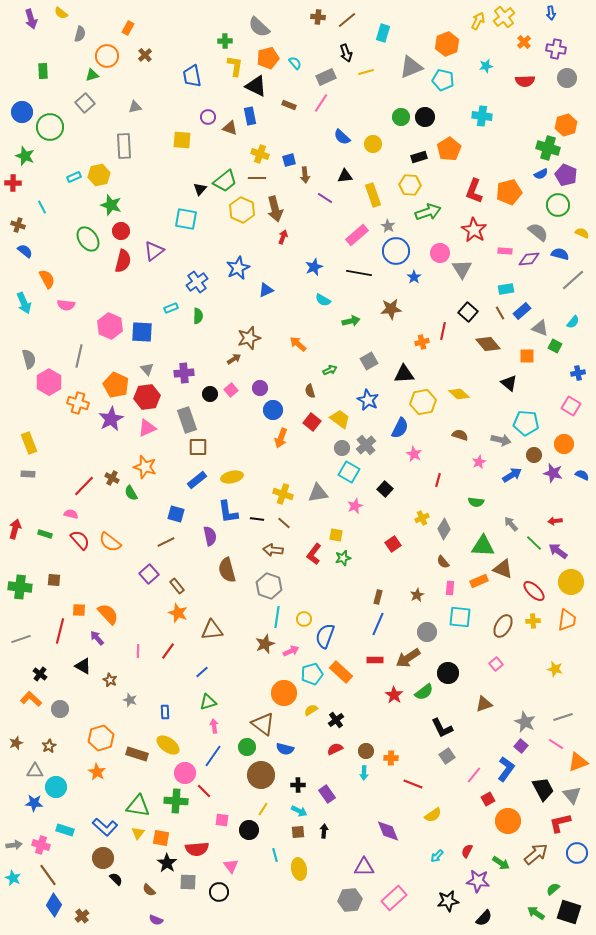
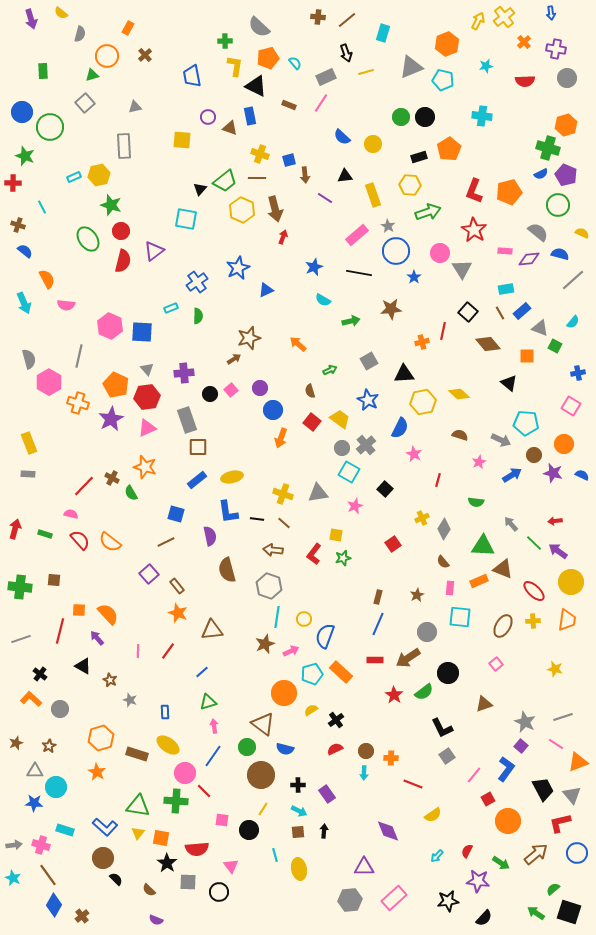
gray arrow at (501, 440): rotated 12 degrees clockwise
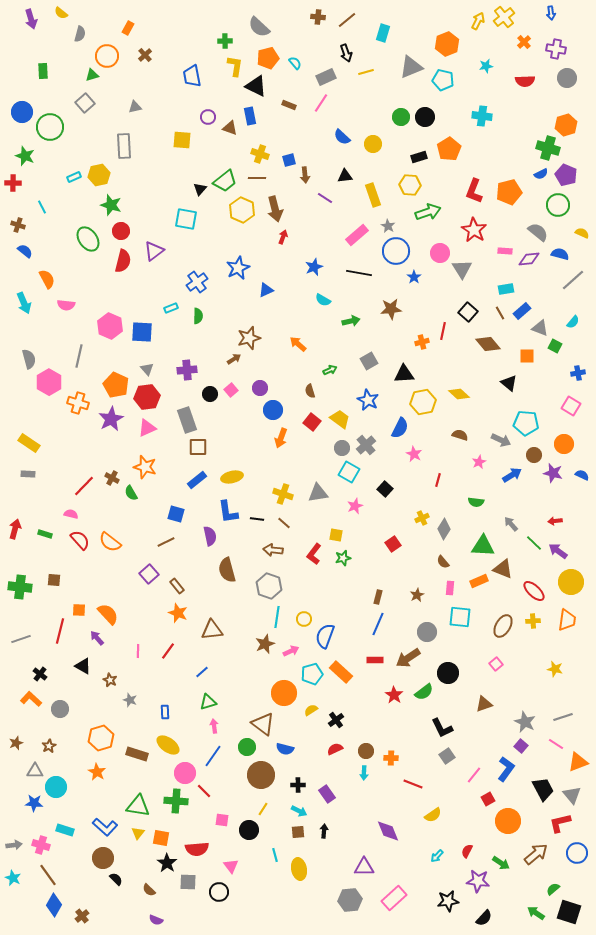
purple cross at (184, 373): moved 3 px right, 3 px up
yellow rectangle at (29, 443): rotated 35 degrees counterclockwise
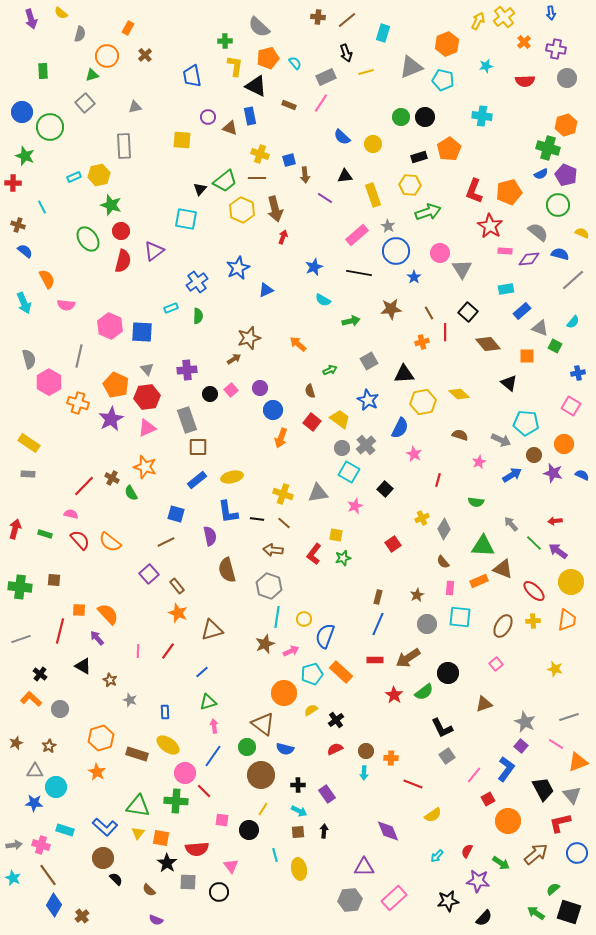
red star at (474, 230): moved 16 px right, 4 px up
brown line at (500, 313): moved 71 px left
red line at (443, 331): moved 2 px right, 1 px down; rotated 12 degrees counterclockwise
brown triangle at (212, 630): rotated 10 degrees counterclockwise
gray circle at (427, 632): moved 8 px up
gray line at (563, 717): moved 6 px right
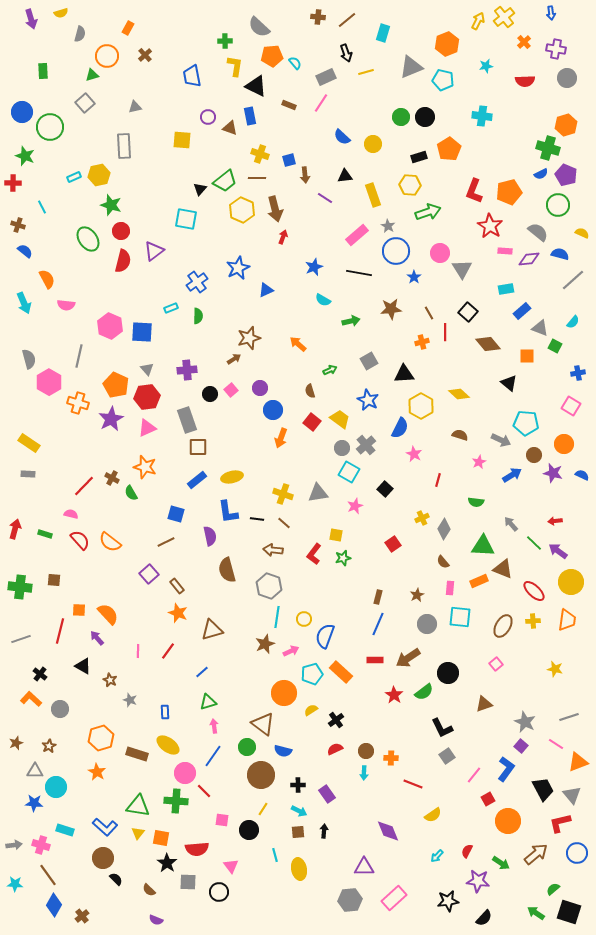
yellow semicircle at (61, 13): rotated 56 degrees counterclockwise
orange pentagon at (268, 58): moved 4 px right, 2 px up; rotated 10 degrees clockwise
yellow hexagon at (423, 402): moved 2 px left, 4 px down; rotated 20 degrees counterclockwise
blue semicircle at (285, 749): moved 2 px left, 2 px down
cyan star at (13, 878): moved 2 px right, 6 px down; rotated 21 degrees counterclockwise
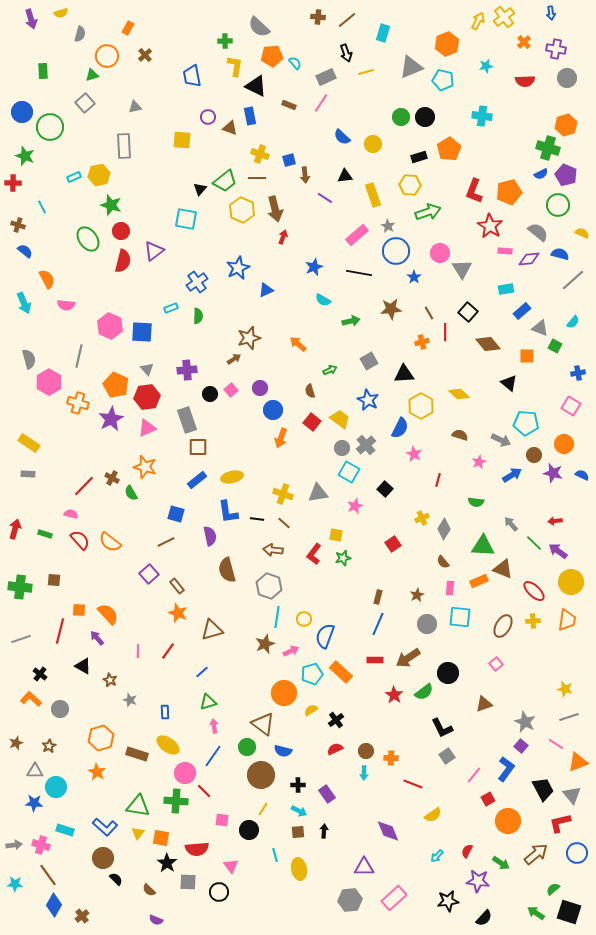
yellow star at (555, 669): moved 10 px right, 20 px down
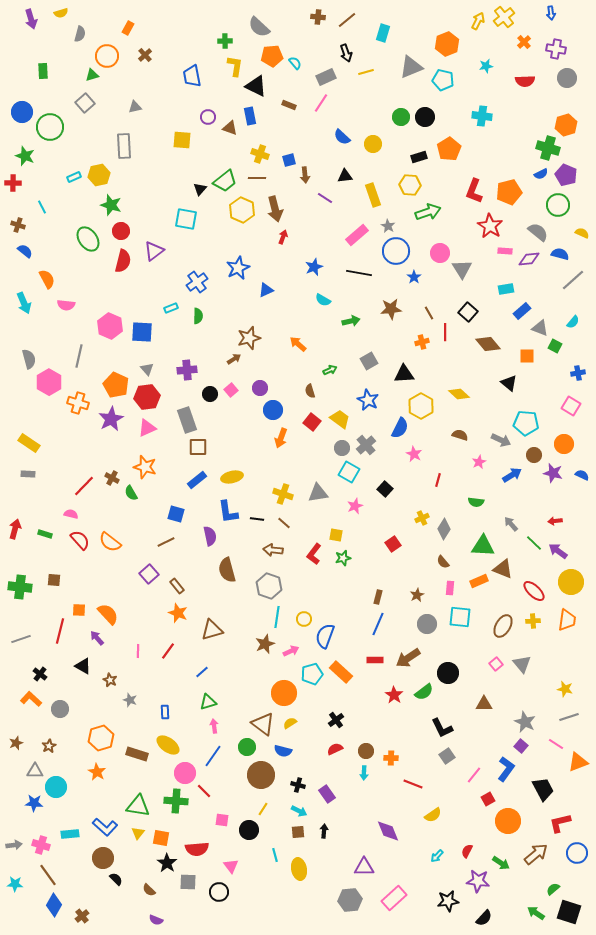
brown triangle at (484, 704): rotated 18 degrees clockwise
yellow semicircle at (311, 710): moved 21 px left, 13 px down
black cross at (298, 785): rotated 16 degrees clockwise
gray triangle at (572, 795): moved 50 px left, 131 px up
cyan rectangle at (65, 830): moved 5 px right, 4 px down; rotated 24 degrees counterclockwise
